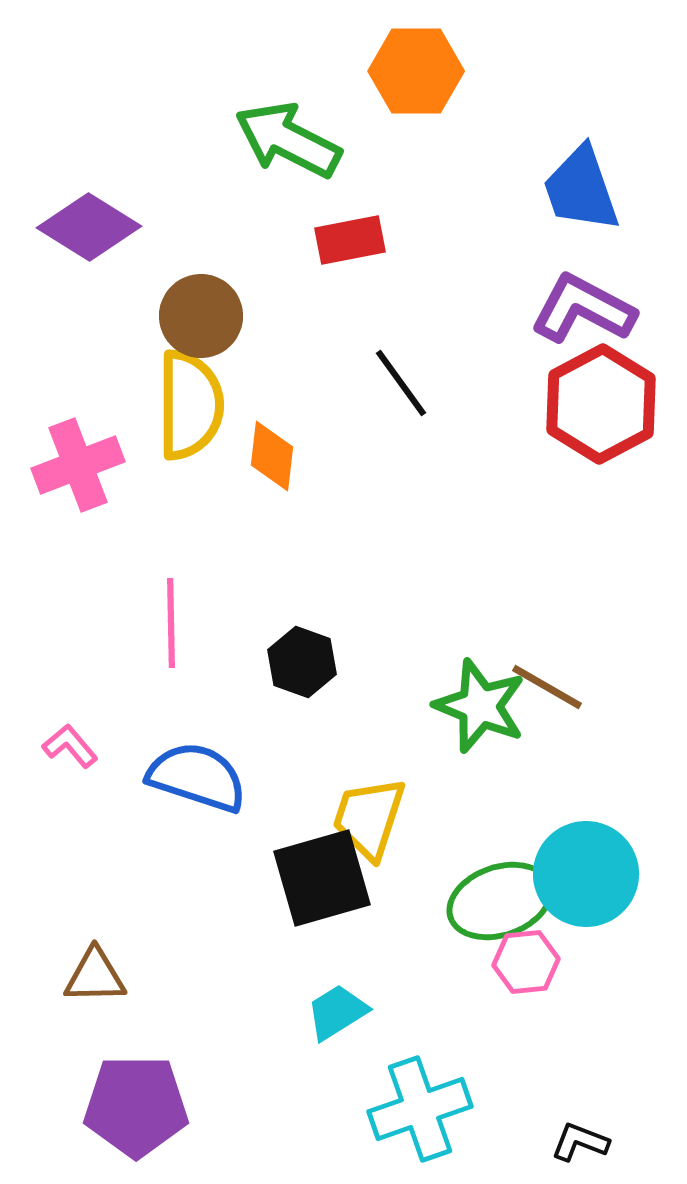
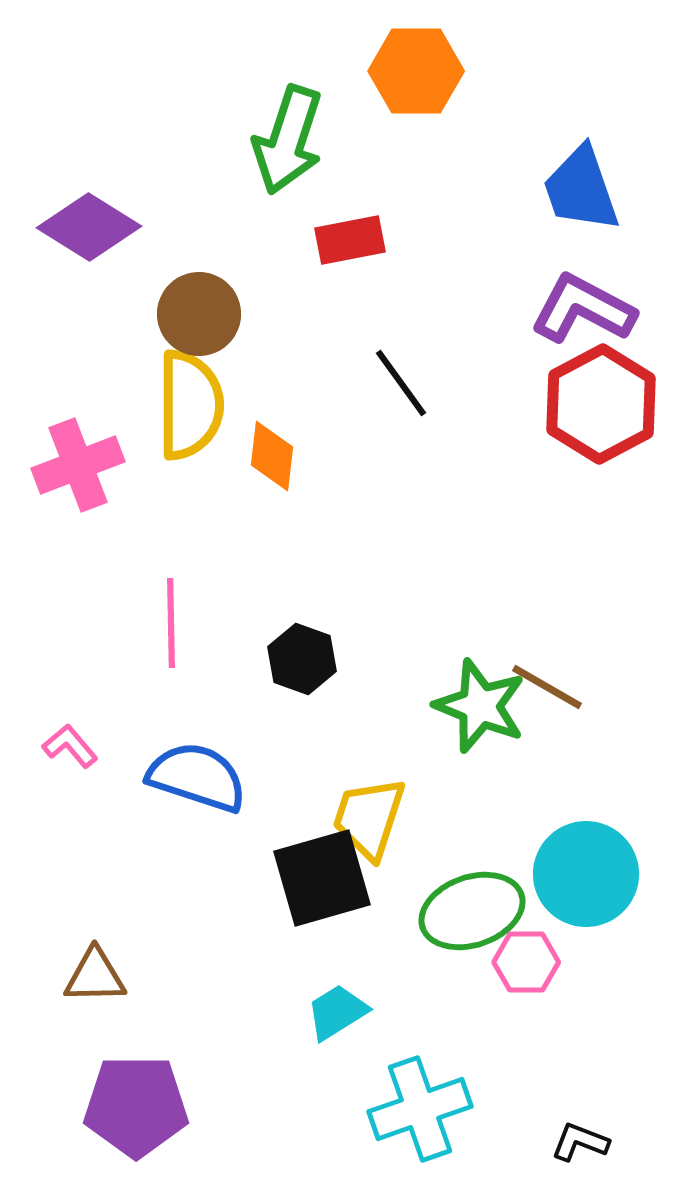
green arrow: rotated 99 degrees counterclockwise
brown circle: moved 2 px left, 2 px up
black hexagon: moved 3 px up
green ellipse: moved 28 px left, 10 px down
pink hexagon: rotated 6 degrees clockwise
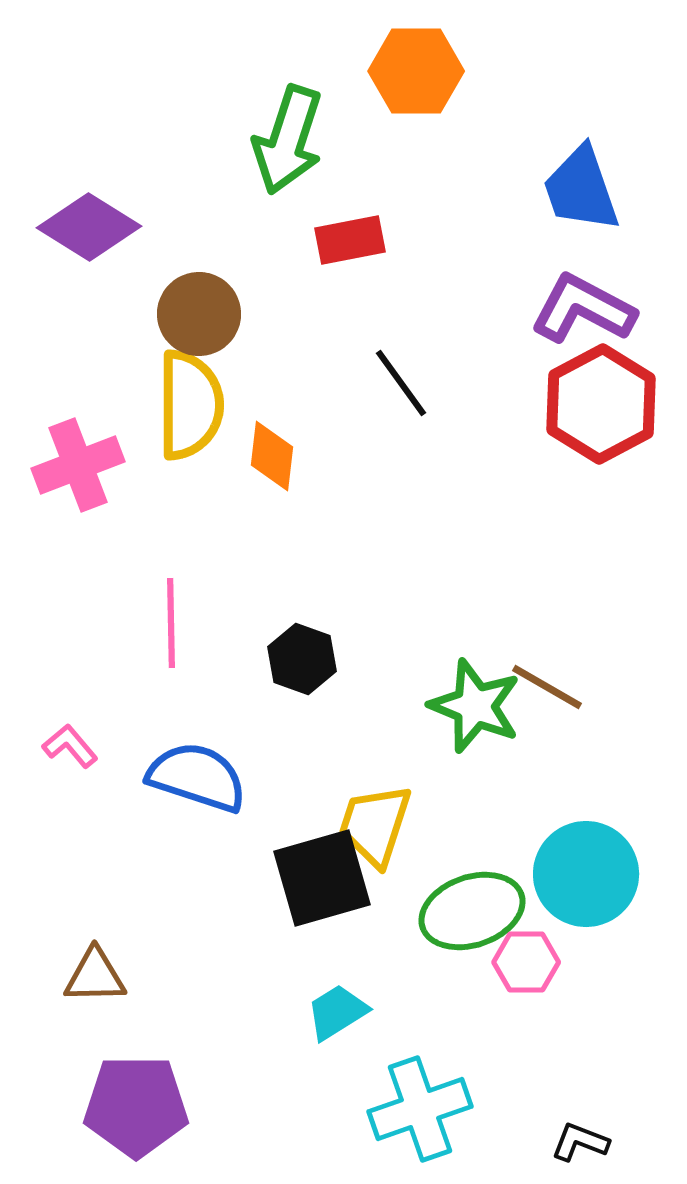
green star: moved 5 px left
yellow trapezoid: moved 6 px right, 7 px down
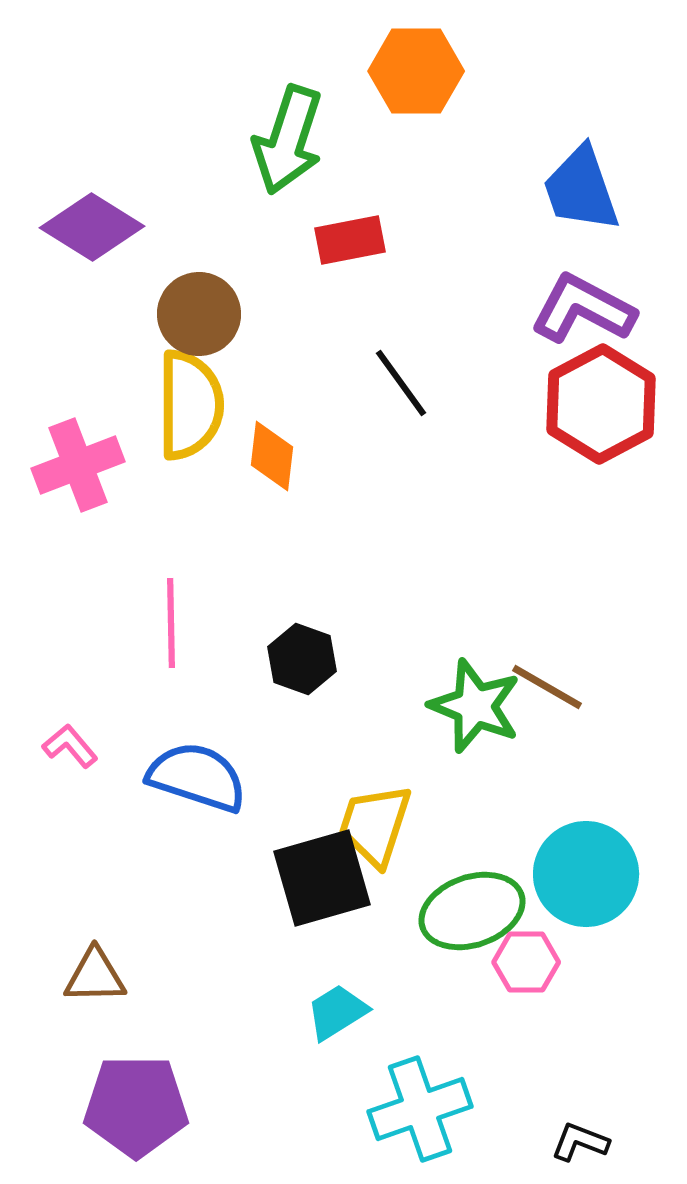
purple diamond: moved 3 px right
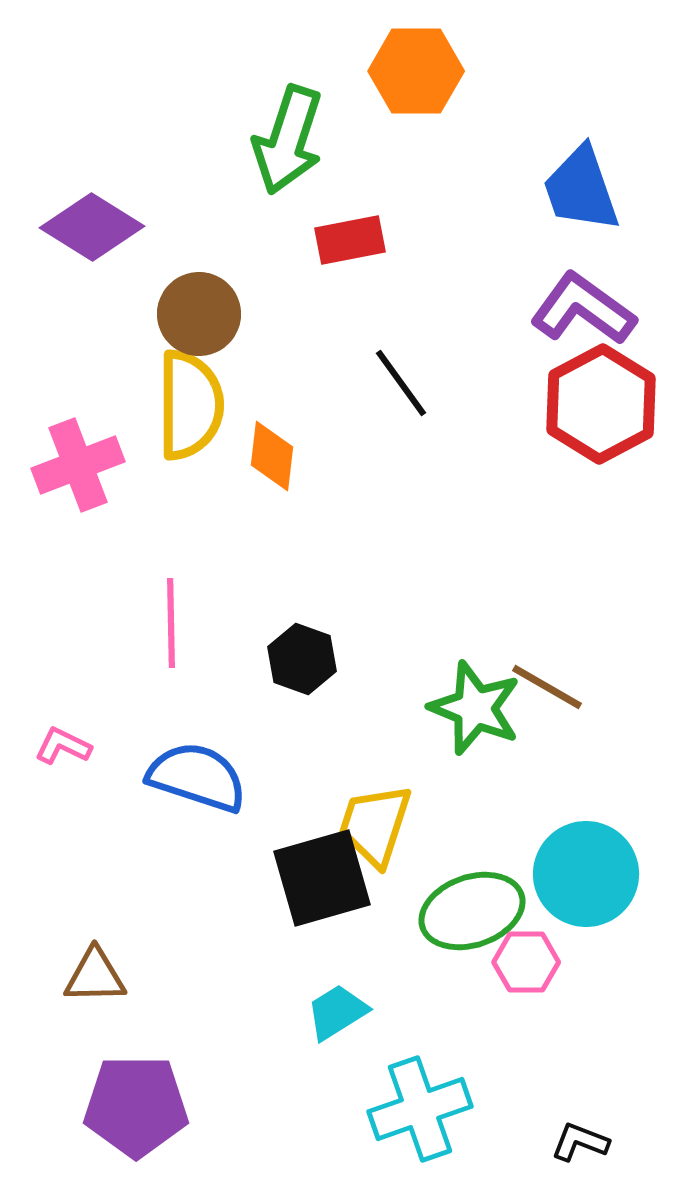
purple L-shape: rotated 8 degrees clockwise
green star: moved 2 px down
pink L-shape: moved 7 px left; rotated 24 degrees counterclockwise
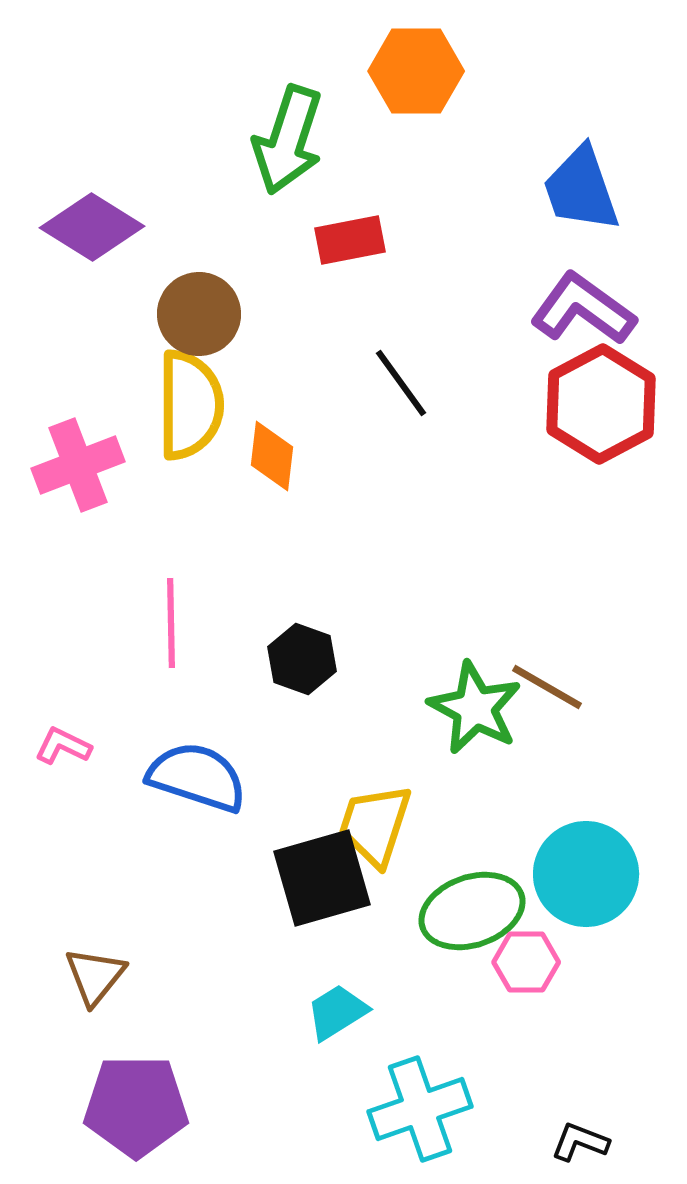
green star: rotated 6 degrees clockwise
brown triangle: rotated 50 degrees counterclockwise
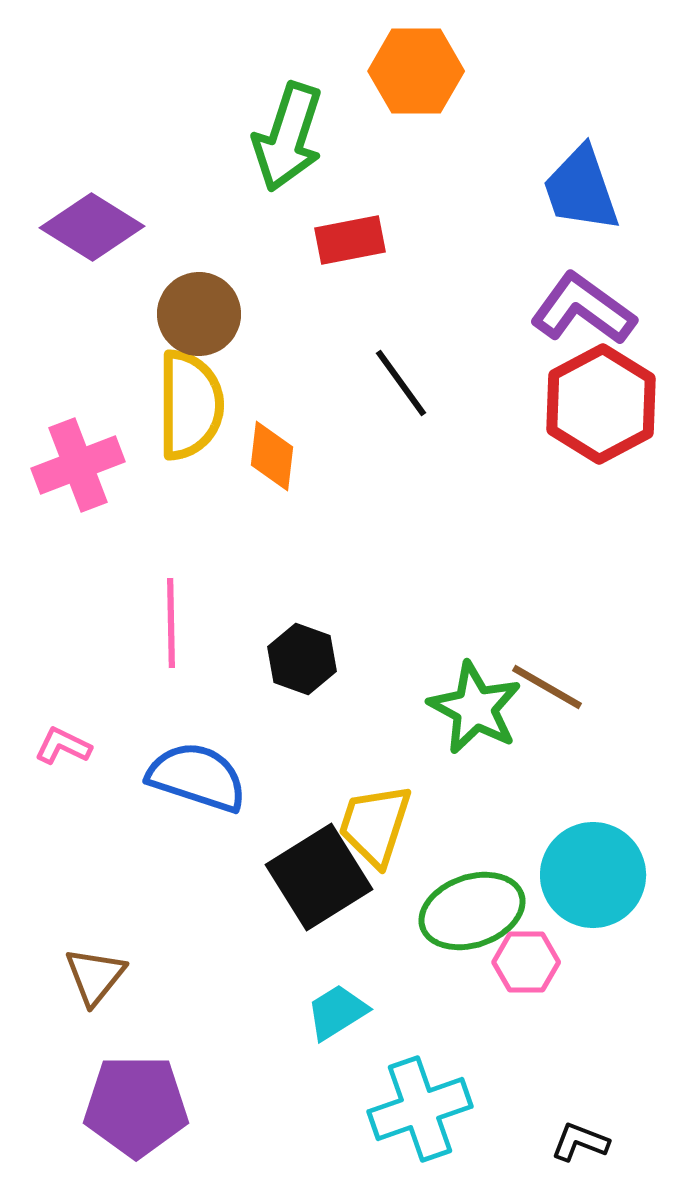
green arrow: moved 3 px up
cyan circle: moved 7 px right, 1 px down
black square: moved 3 px left, 1 px up; rotated 16 degrees counterclockwise
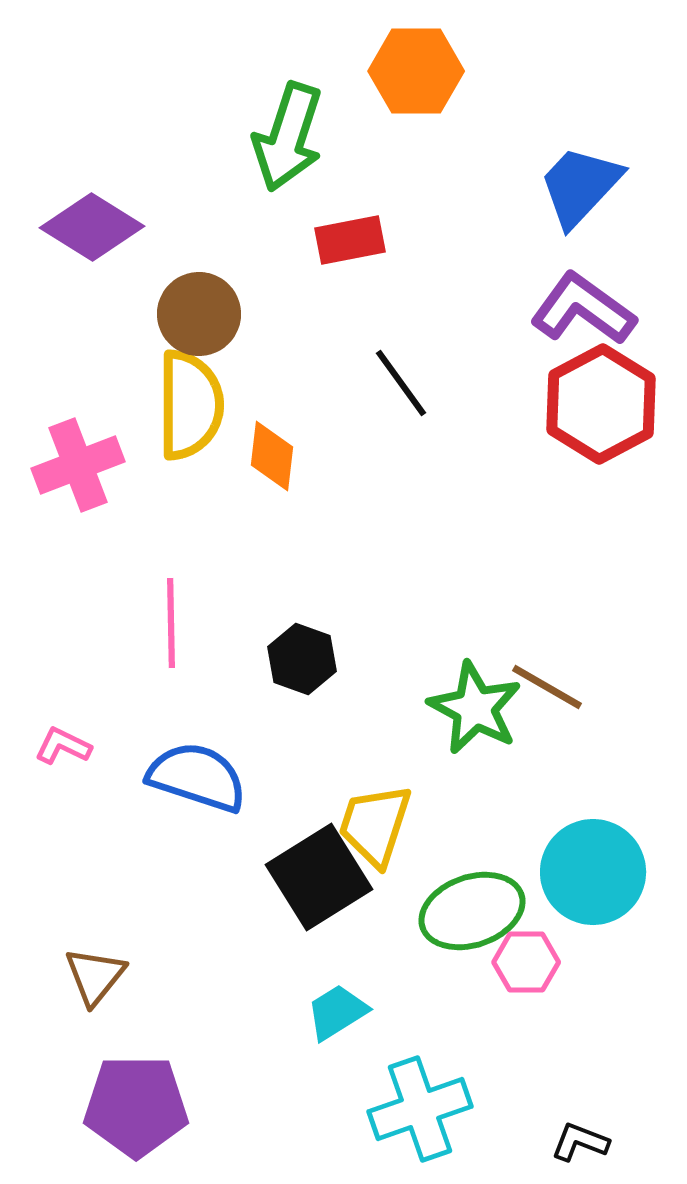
blue trapezoid: moved 1 px left, 3 px up; rotated 62 degrees clockwise
cyan circle: moved 3 px up
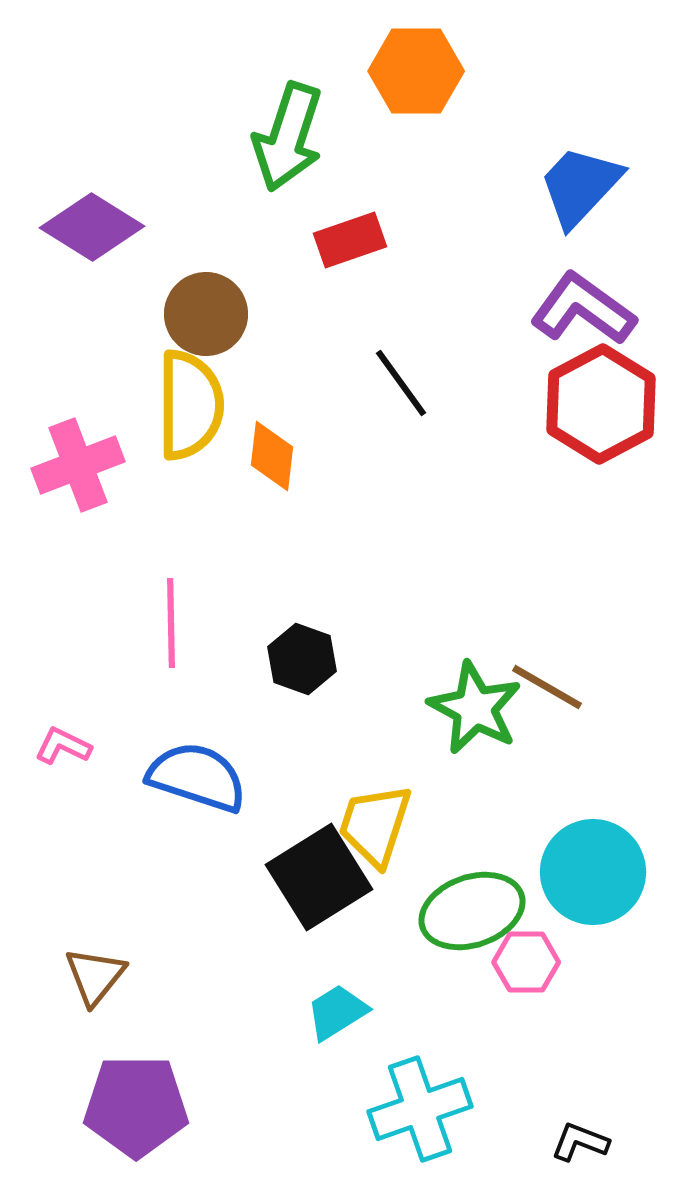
red rectangle: rotated 8 degrees counterclockwise
brown circle: moved 7 px right
